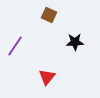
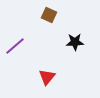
purple line: rotated 15 degrees clockwise
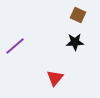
brown square: moved 29 px right
red triangle: moved 8 px right, 1 px down
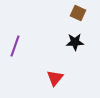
brown square: moved 2 px up
purple line: rotated 30 degrees counterclockwise
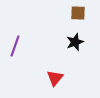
brown square: rotated 21 degrees counterclockwise
black star: rotated 18 degrees counterclockwise
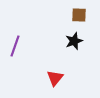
brown square: moved 1 px right, 2 px down
black star: moved 1 px left, 1 px up
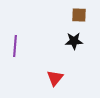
black star: rotated 18 degrees clockwise
purple line: rotated 15 degrees counterclockwise
